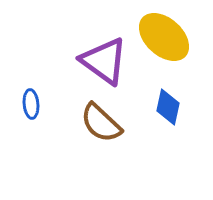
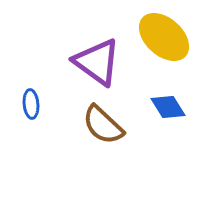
purple triangle: moved 7 px left, 1 px down
blue diamond: rotated 45 degrees counterclockwise
brown semicircle: moved 2 px right, 2 px down
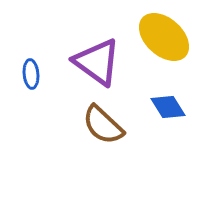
blue ellipse: moved 30 px up
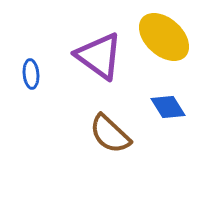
purple triangle: moved 2 px right, 6 px up
brown semicircle: moved 7 px right, 9 px down
